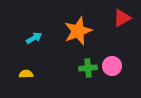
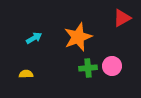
orange star: moved 6 px down
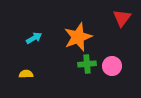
red triangle: rotated 24 degrees counterclockwise
green cross: moved 1 px left, 4 px up
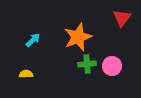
cyan arrow: moved 1 px left, 2 px down; rotated 14 degrees counterclockwise
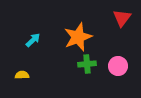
pink circle: moved 6 px right
yellow semicircle: moved 4 px left, 1 px down
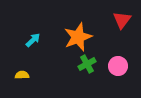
red triangle: moved 2 px down
green cross: rotated 24 degrees counterclockwise
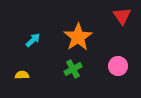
red triangle: moved 4 px up; rotated 12 degrees counterclockwise
orange star: rotated 12 degrees counterclockwise
green cross: moved 14 px left, 5 px down
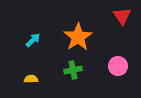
green cross: moved 1 px down; rotated 18 degrees clockwise
yellow semicircle: moved 9 px right, 4 px down
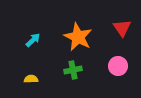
red triangle: moved 12 px down
orange star: rotated 12 degrees counterclockwise
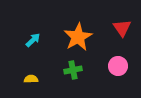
orange star: rotated 16 degrees clockwise
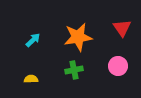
orange star: rotated 20 degrees clockwise
green cross: moved 1 px right
